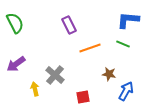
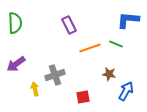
green semicircle: rotated 25 degrees clockwise
green line: moved 7 px left
gray cross: rotated 30 degrees clockwise
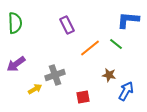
purple rectangle: moved 2 px left
green line: rotated 16 degrees clockwise
orange line: rotated 20 degrees counterclockwise
brown star: moved 1 px down
yellow arrow: rotated 72 degrees clockwise
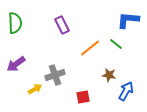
purple rectangle: moved 5 px left
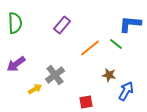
blue L-shape: moved 2 px right, 4 px down
purple rectangle: rotated 66 degrees clockwise
gray cross: rotated 18 degrees counterclockwise
red square: moved 3 px right, 5 px down
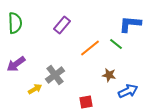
blue arrow: moved 2 px right; rotated 36 degrees clockwise
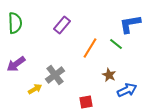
blue L-shape: rotated 15 degrees counterclockwise
orange line: rotated 20 degrees counterclockwise
brown star: rotated 16 degrees clockwise
blue arrow: moved 1 px left, 1 px up
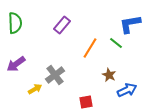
green line: moved 1 px up
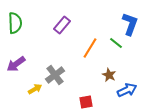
blue L-shape: rotated 120 degrees clockwise
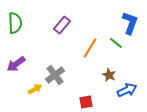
blue L-shape: moved 1 px up
